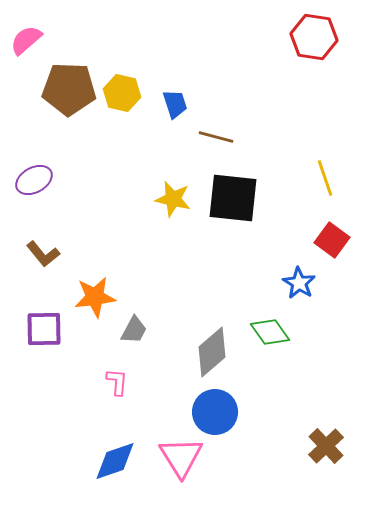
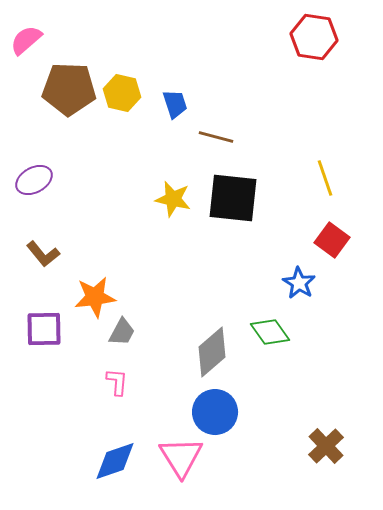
gray trapezoid: moved 12 px left, 2 px down
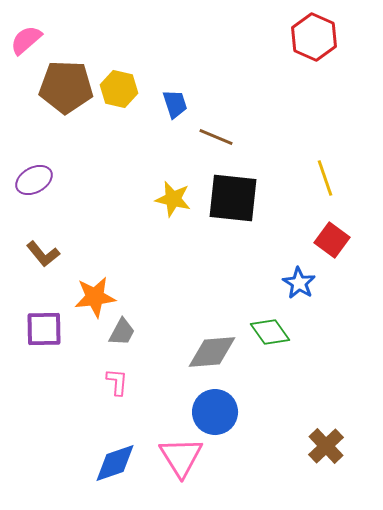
red hexagon: rotated 15 degrees clockwise
brown pentagon: moved 3 px left, 2 px up
yellow hexagon: moved 3 px left, 4 px up
brown line: rotated 8 degrees clockwise
gray diamond: rotated 36 degrees clockwise
blue diamond: moved 2 px down
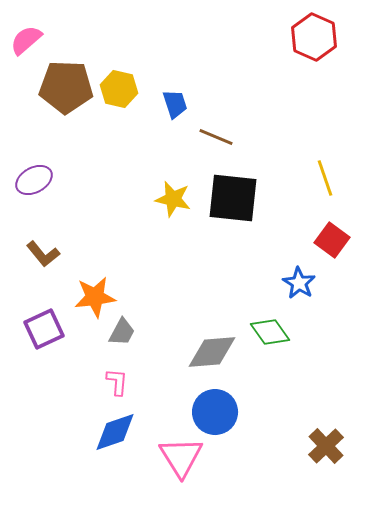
purple square: rotated 24 degrees counterclockwise
blue diamond: moved 31 px up
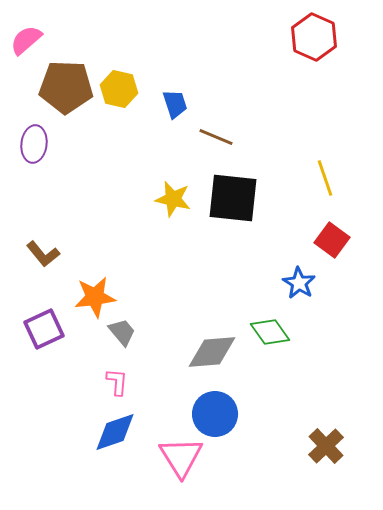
purple ellipse: moved 36 px up; rotated 54 degrees counterclockwise
gray trapezoid: rotated 68 degrees counterclockwise
blue circle: moved 2 px down
